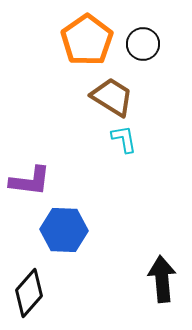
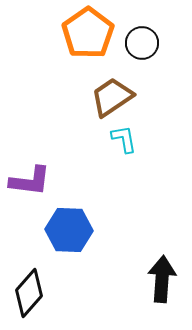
orange pentagon: moved 1 px right, 7 px up
black circle: moved 1 px left, 1 px up
brown trapezoid: rotated 66 degrees counterclockwise
blue hexagon: moved 5 px right
black arrow: rotated 9 degrees clockwise
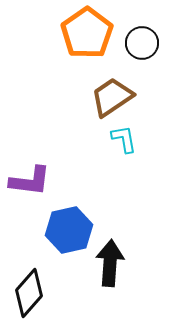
orange pentagon: moved 1 px left
blue hexagon: rotated 15 degrees counterclockwise
black arrow: moved 52 px left, 16 px up
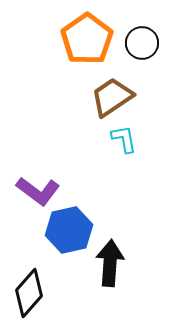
orange pentagon: moved 6 px down
purple L-shape: moved 8 px right, 10 px down; rotated 30 degrees clockwise
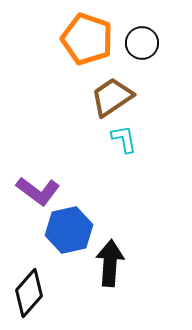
orange pentagon: rotated 18 degrees counterclockwise
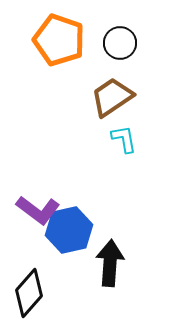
orange pentagon: moved 28 px left, 1 px down
black circle: moved 22 px left
purple L-shape: moved 19 px down
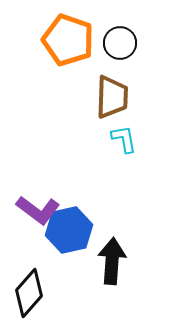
orange pentagon: moved 9 px right
brown trapezoid: rotated 126 degrees clockwise
black arrow: moved 2 px right, 2 px up
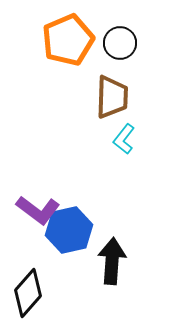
orange pentagon: rotated 30 degrees clockwise
cyan L-shape: rotated 132 degrees counterclockwise
black diamond: moved 1 px left
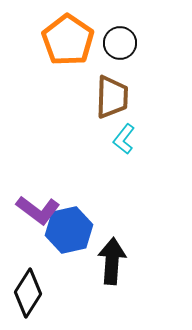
orange pentagon: rotated 15 degrees counterclockwise
black diamond: rotated 9 degrees counterclockwise
